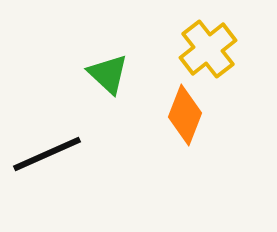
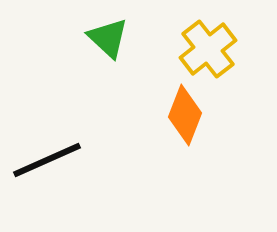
green triangle: moved 36 px up
black line: moved 6 px down
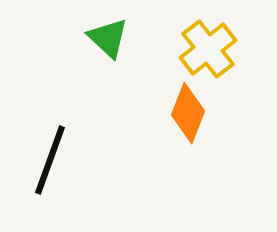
orange diamond: moved 3 px right, 2 px up
black line: moved 3 px right; rotated 46 degrees counterclockwise
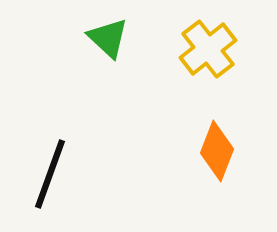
orange diamond: moved 29 px right, 38 px down
black line: moved 14 px down
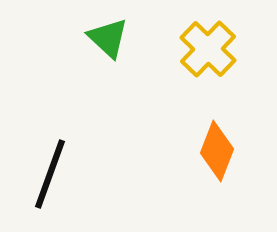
yellow cross: rotated 8 degrees counterclockwise
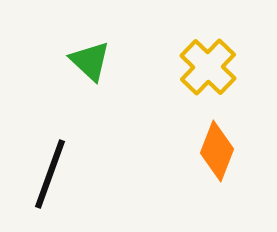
green triangle: moved 18 px left, 23 px down
yellow cross: moved 18 px down
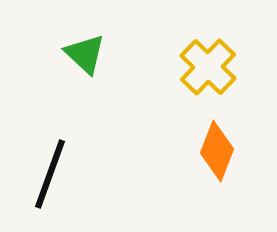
green triangle: moved 5 px left, 7 px up
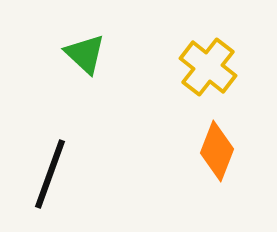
yellow cross: rotated 6 degrees counterclockwise
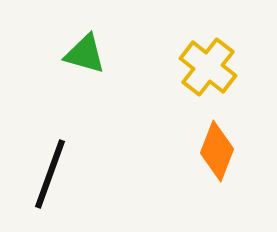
green triangle: rotated 27 degrees counterclockwise
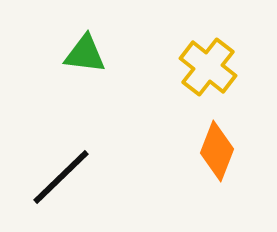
green triangle: rotated 9 degrees counterclockwise
black line: moved 11 px right, 3 px down; rotated 26 degrees clockwise
